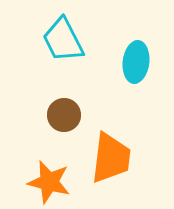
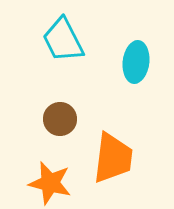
brown circle: moved 4 px left, 4 px down
orange trapezoid: moved 2 px right
orange star: moved 1 px right, 1 px down
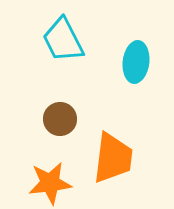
orange star: rotated 21 degrees counterclockwise
